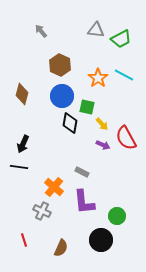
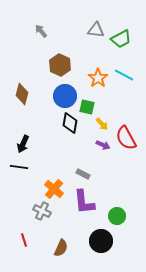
blue circle: moved 3 px right
gray rectangle: moved 1 px right, 2 px down
orange cross: moved 2 px down
black circle: moved 1 px down
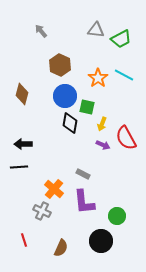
yellow arrow: rotated 64 degrees clockwise
black arrow: rotated 66 degrees clockwise
black line: rotated 12 degrees counterclockwise
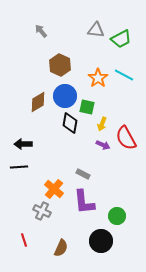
brown diamond: moved 16 px right, 8 px down; rotated 45 degrees clockwise
